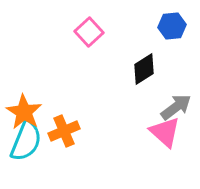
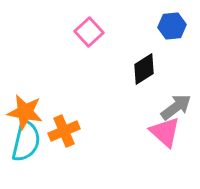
orange star: moved 1 px right; rotated 21 degrees counterclockwise
cyan semicircle: rotated 9 degrees counterclockwise
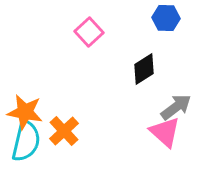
blue hexagon: moved 6 px left, 8 px up; rotated 8 degrees clockwise
orange cross: rotated 20 degrees counterclockwise
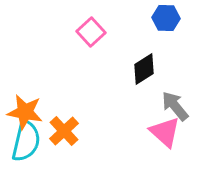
pink square: moved 2 px right
gray arrow: moved 1 px left, 1 px up; rotated 92 degrees counterclockwise
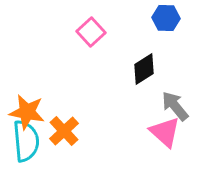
orange star: moved 2 px right
cyan semicircle: rotated 18 degrees counterclockwise
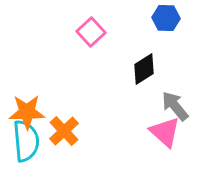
orange star: rotated 12 degrees counterclockwise
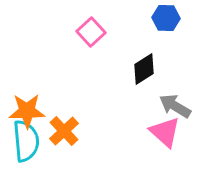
gray arrow: rotated 20 degrees counterclockwise
orange star: moved 1 px up
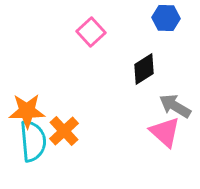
cyan semicircle: moved 7 px right
